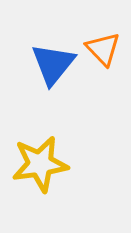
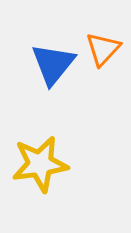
orange triangle: rotated 27 degrees clockwise
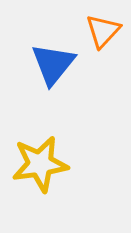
orange triangle: moved 18 px up
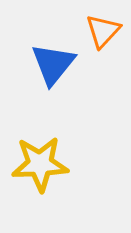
yellow star: rotated 6 degrees clockwise
